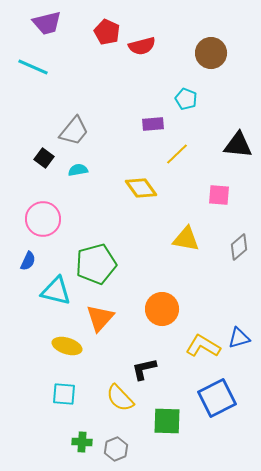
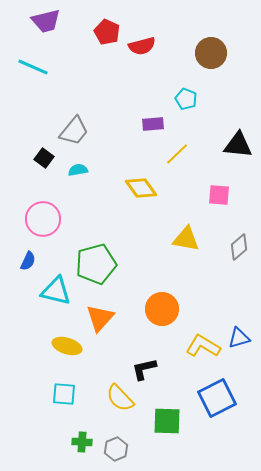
purple trapezoid: moved 1 px left, 2 px up
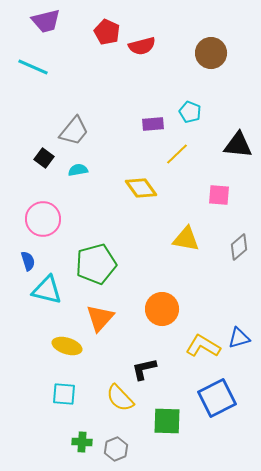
cyan pentagon: moved 4 px right, 13 px down
blue semicircle: rotated 42 degrees counterclockwise
cyan triangle: moved 9 px left, 1 px up
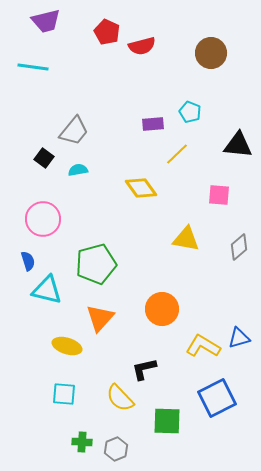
cyan line: rotated 16 degrees counterclockwise
